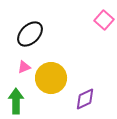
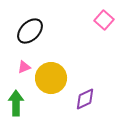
black ellipse: moved 3 px up
green arrow: moved 2 px down
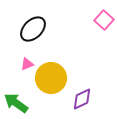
black ellipse: moved 3 px right, 2 px up
pink triangle: moved 3 px right, 3 px up
purple diamond: moved 3 px left
green arrow: rotated 55 degrees counterclockwise
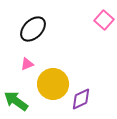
yellow circle: moved 2 px right, 6 px down
purple diamond: moved 1 px left
green arrow: moved 2 px up
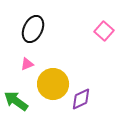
pink square: moved 11 px down
black ellipse: rotated 20 degrees counterclockwise
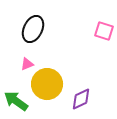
pink square: rotated 24 degrees counterclockwise
yellow circle: moved 6 px left
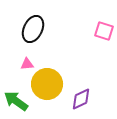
pink triangle: rotated 16 degrees clockwise
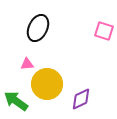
black ellipse: moved 5 px right, 1 px up
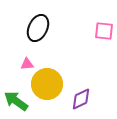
pink square: rotated 12 degrees counterclockwise
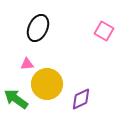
pink square: rotated 24 degrees clockwise
green arrow: moved 2 px up
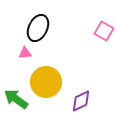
pink triangle: moved 2 px left, 11 px up
yellow circle: moved 1 px left, 2 px up
purple diamond: moved 2 px down
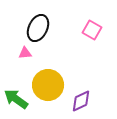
pink square: moved 12 px left, 1 px up
yellow circle: moved 2 px right, 3 px down
